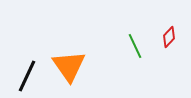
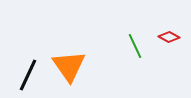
red diamond: rotated 75 degrees clockwise
black line: moved 1 px right, 1 px up
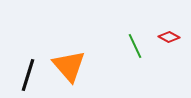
orange triangle: rotated 6 degrees counterclockwise
black line: rotated 8 degrees counterclockwise
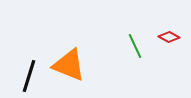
orange triangle: moved 1 px up; rotated 27 degrees counterclockwise
black line: moved 1 px right, 1 px down
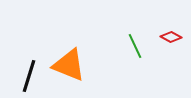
red diamond: moved 2 px right
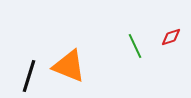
red diamond: rotated 45 degrees counterclockwise
orange triangle: moved 1 px down
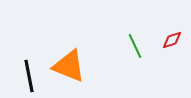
red diamond: moved 1 px right, 3 px down
black line: rotated 28 degrees counterclockwise
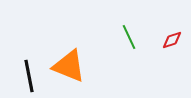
green line: moved 6 px left, 9 px up
